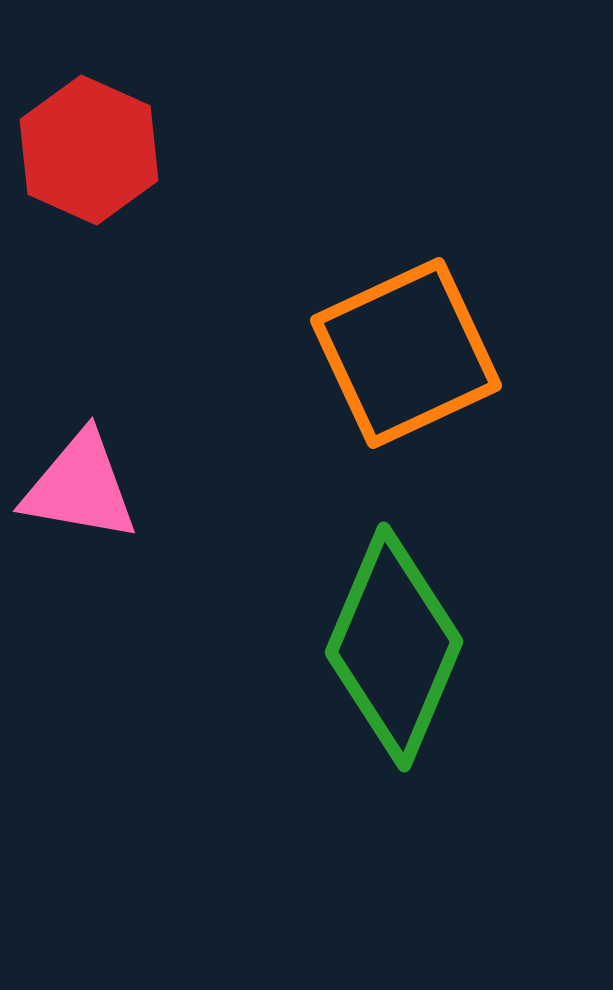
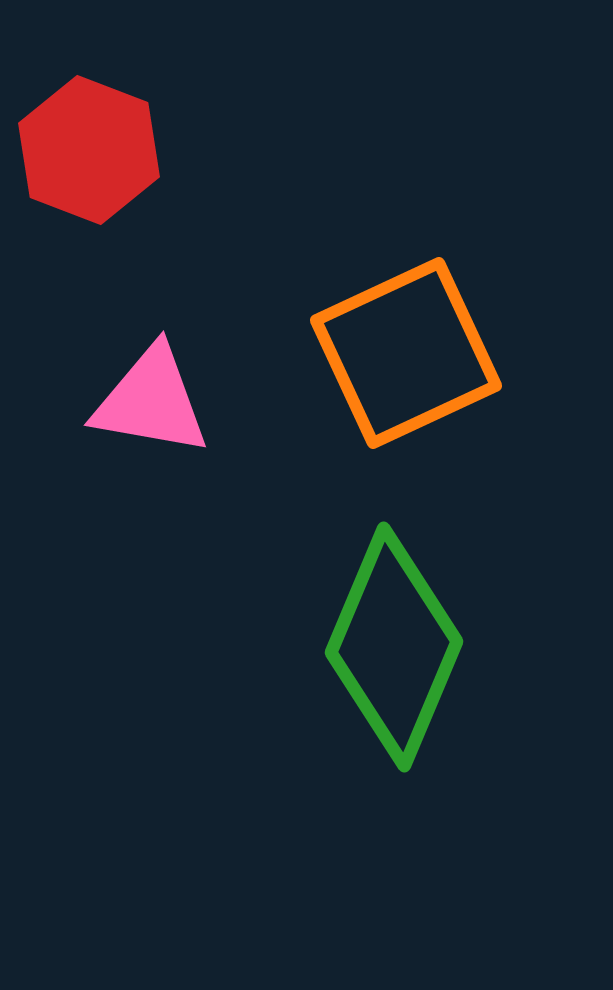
red hexagon: rotated 3 degrees counterclockwise
pink triangle: moved 71 px right, 86 px up
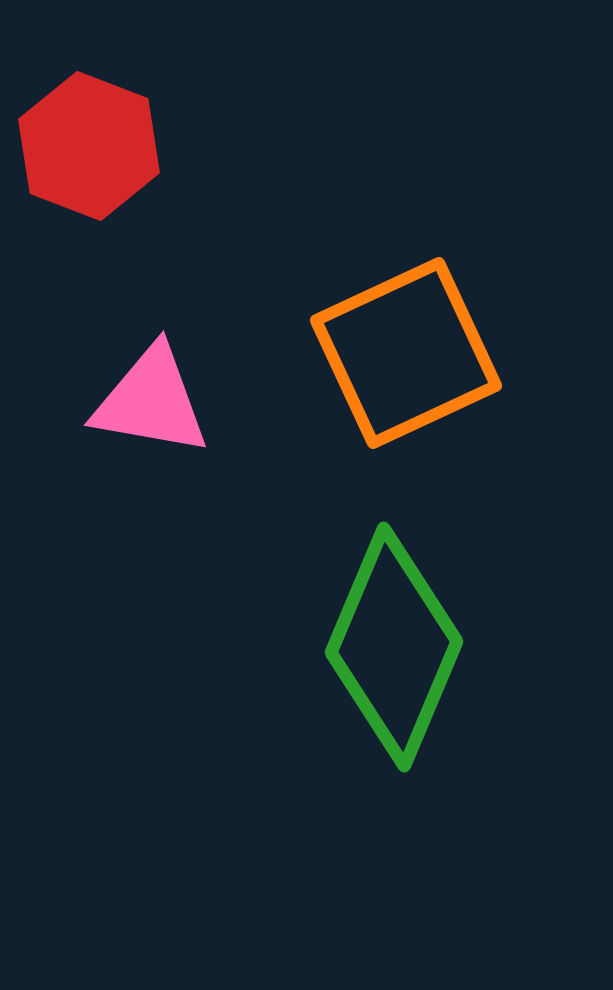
red hexagon: moved 4 px up
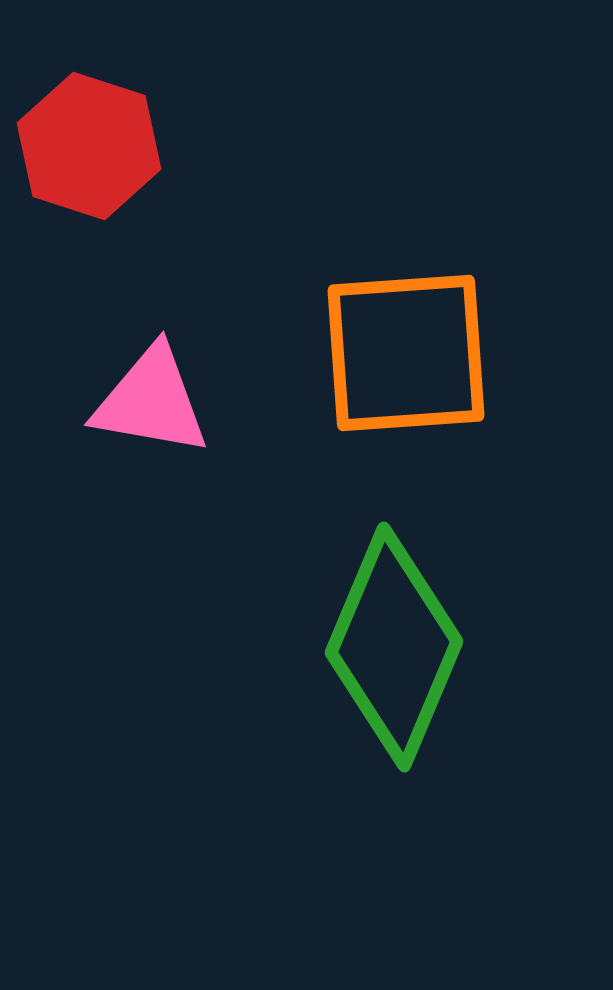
red hexagon: rotated 3 degrees counterclockwise
orange square: rotated 21 degrees clockwise
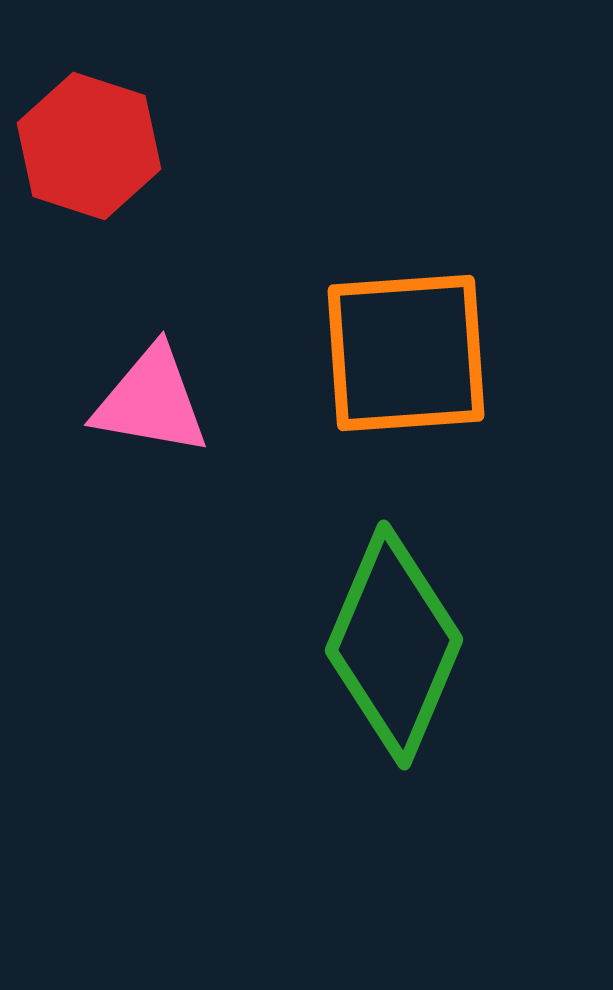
green diamond: moved 2 px up
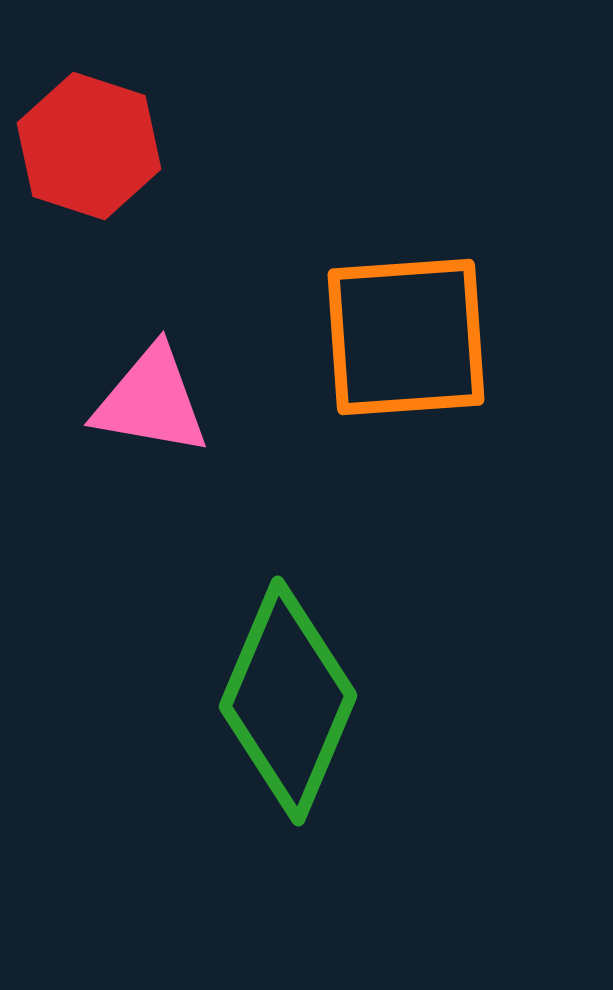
orange square: moved 16 px up
green diamond: moved 106 px left, 56 px down
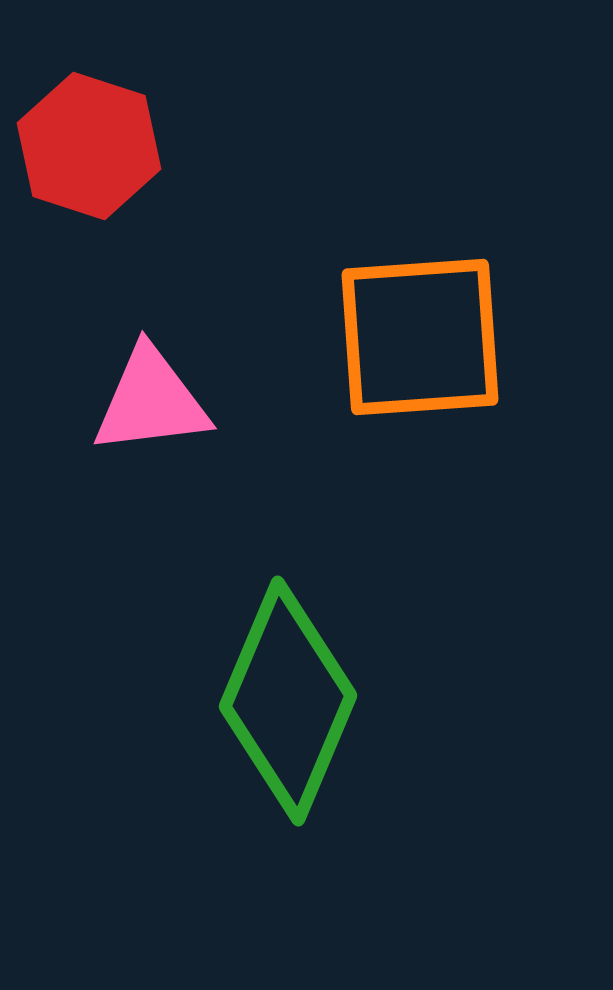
orange square: moved 14 px right
pink triangle: rotated 17 degrees counterclockwise
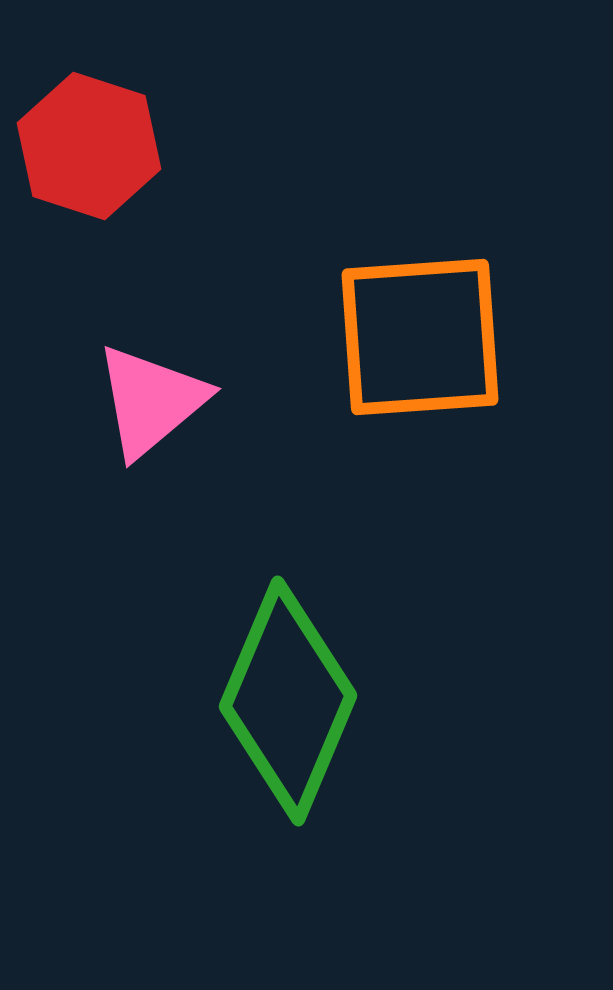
pink triangle: rotated 33 degrees counterclockwise
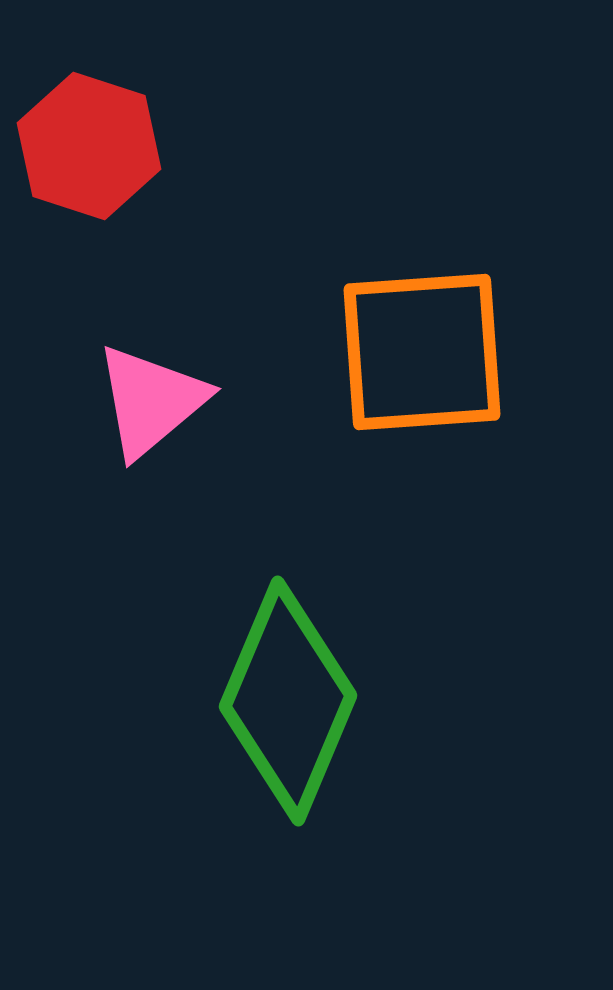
orange square: moved 2 px right, 15 px down
